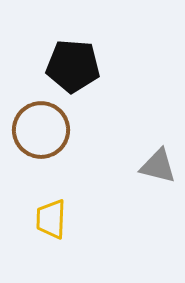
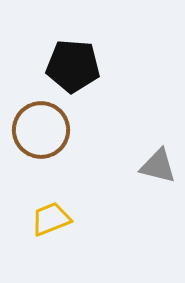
yellow trapezoid: rotated 66 degrees clockwise
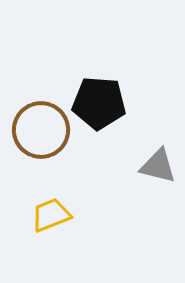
black pentagon: moved 26 px right, 37 px down
yellow trapezoid: moved 4 px up
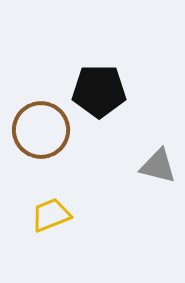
black pentagon: moved 12 px up; rotated 4 degrees counterclockwise
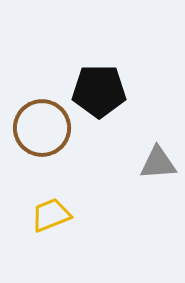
brown circle: moved 1 px right, 2 px up
gray triangle: moved 3 px up; rotated 18 degrees counterclockwise
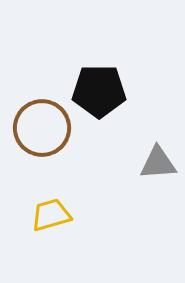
yellow trapezoid: rotated 6 degrees clockwise
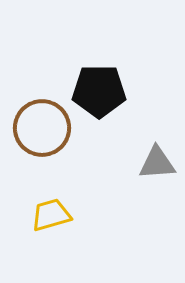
gray triangle: moved 1 px left
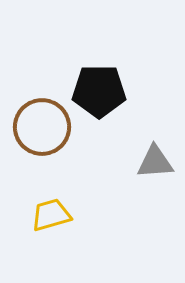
brown circle: moved 1 px up
gray triangle: moved 2 px left, 1 px up
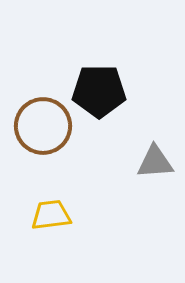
brown circle: moved 1 px right, 1 px up
yellow trapezoid: rotated 9 degrees clockwise
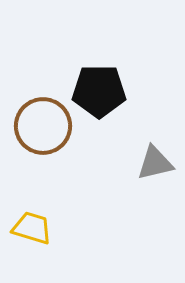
gray triangle: moved 1 px down; rotated 9 degrees counterclockwise
yellow trapezoid: moved 19 px left, 13 px down; rotated 24 degrees clockwise
